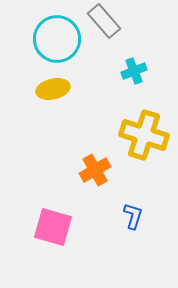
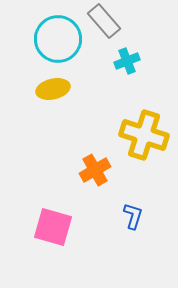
cyan circle: moved 1 px right
cyan cross: moved 7 px left, 10 px up
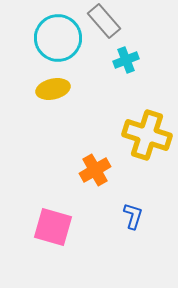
cyan circle: moved 1 px up
cyan cross: moved 1 px left, 1 px up
yellow cross: moved 3 px right
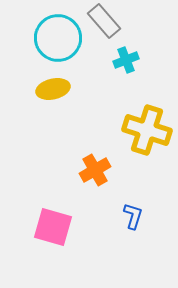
yellow cross: moved 5 px up
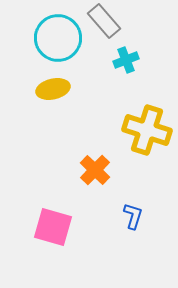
orange cross: rotated 16 degrees counterclockwise
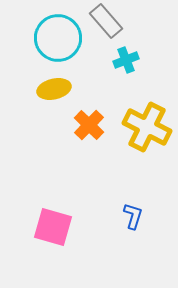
gray rectangle: moved 2 px right
yellow ellipse: moved 1 px right
yellow cross: moved 3 px up; rotated 9 degrees clockwise
orange cross: moved 6 px left, 45 px up
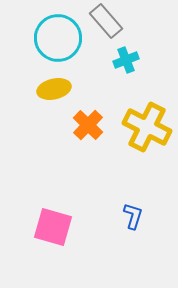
orange cross: moved 1 px left
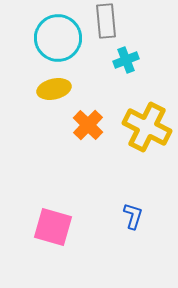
gray rectangle: rotated 36 degrees clockwise
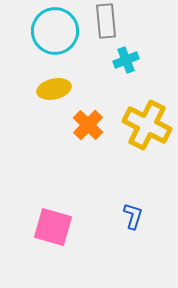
cyan circle: moved 3 px left, 7 px up
yellow cross: moved 2 px up
